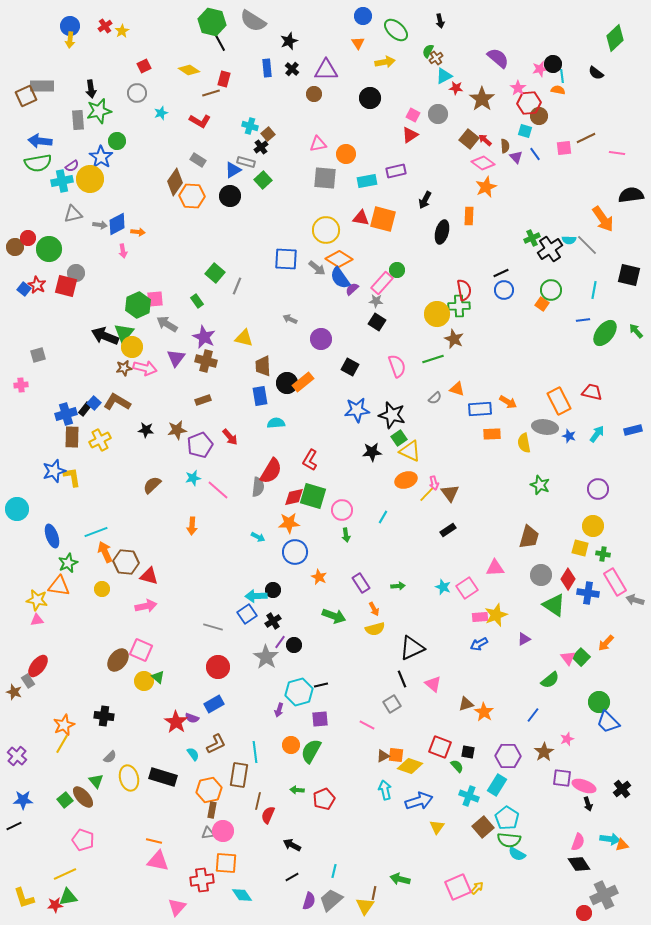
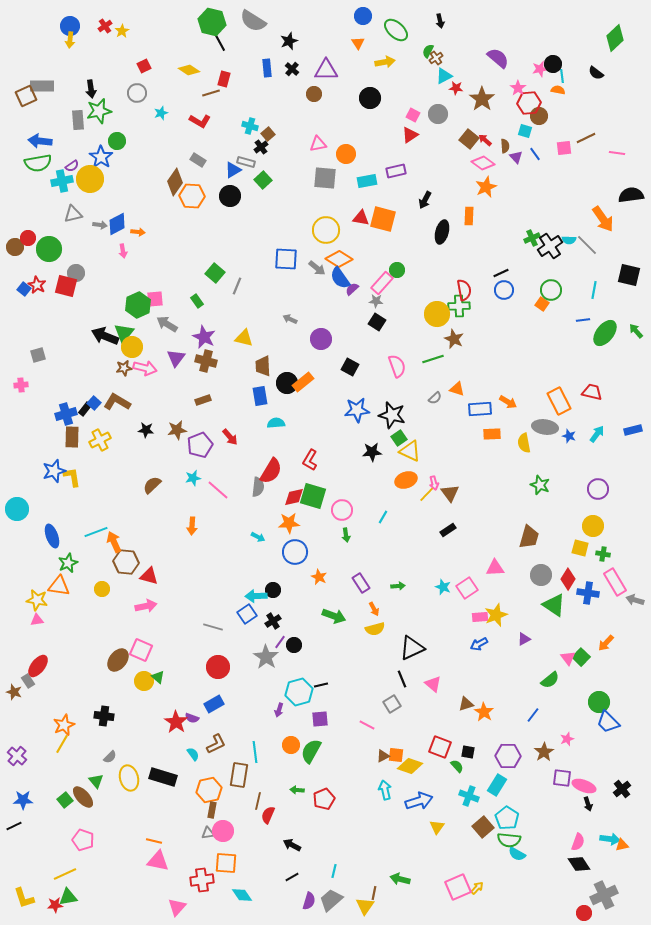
black cross at (550, 249): moved 3 px up
orange arrow at (105, 552): moved 9 px right, 10 px up
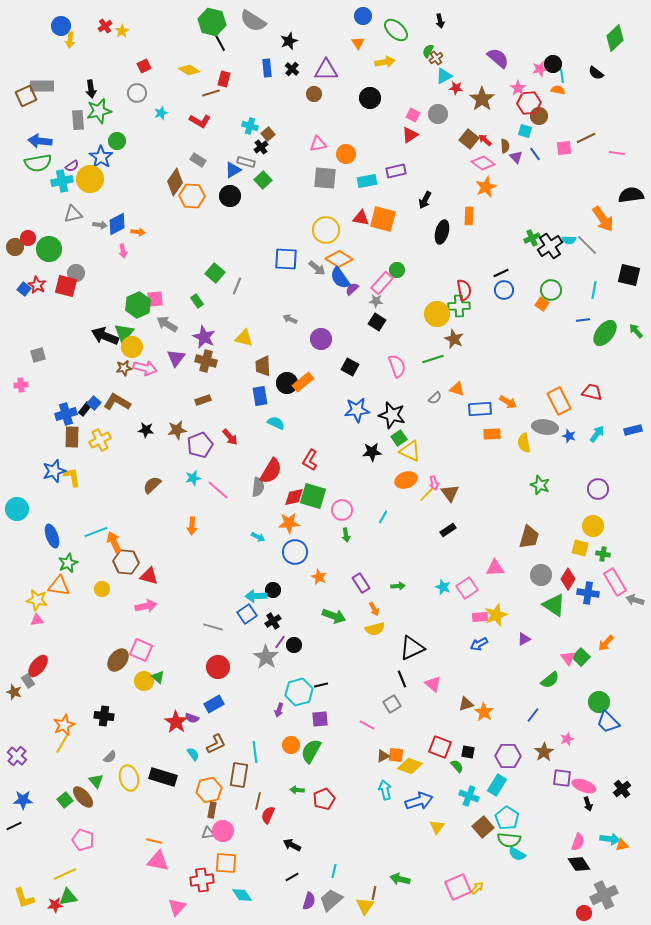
blue circle at (70, 26): moved 9 px left
cyan semicircle at (276, 423): rotated 30 degrees clockwise
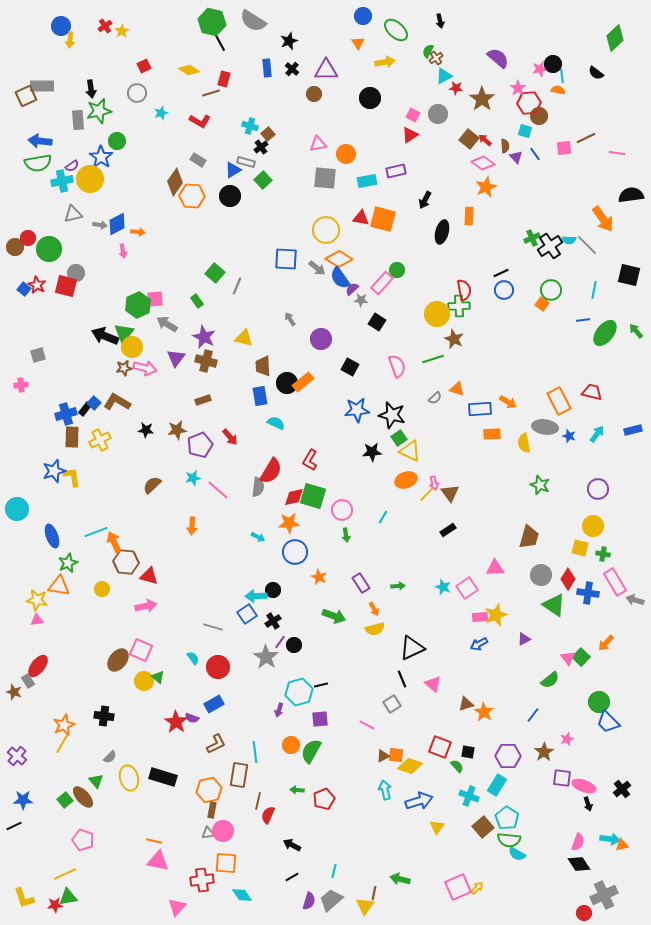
gray star at (376, 301): moved 15 px left, 1 px up
gray arrow at (290, 319): rotated 32 degrees clockwise
cyan semicircle at (193, 754): moved 96 px up
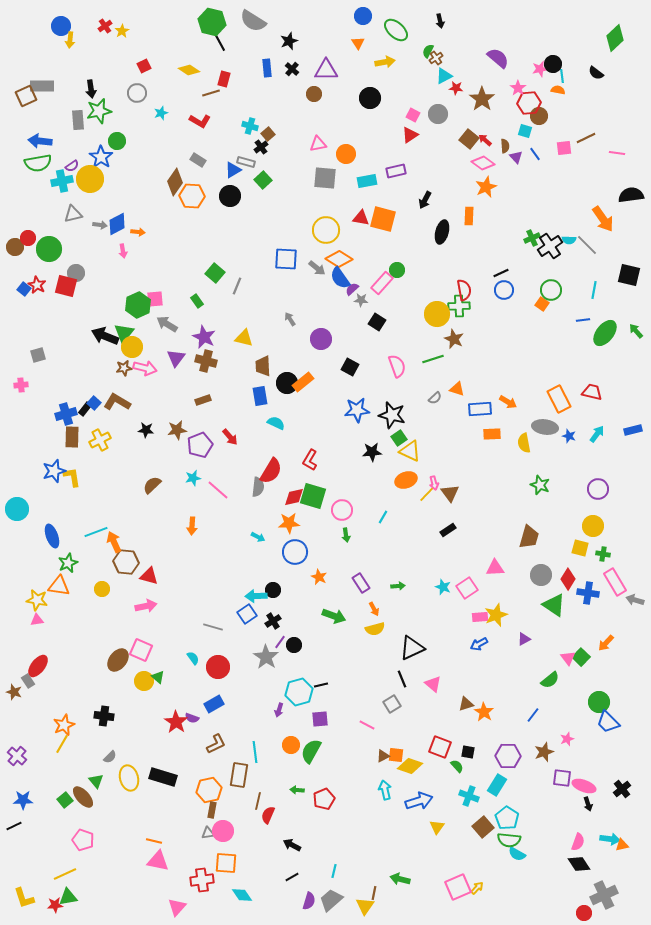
orange rectangle at (559, 401): moved 2 px up
brown star at (544, 752): rotated 12 degrees clockwise
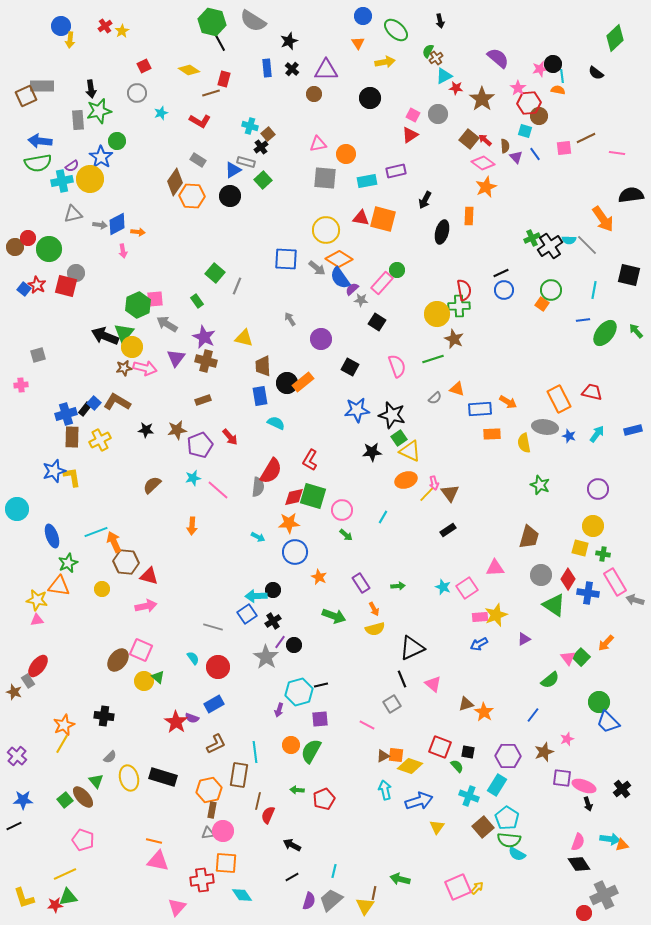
green arrow at (346, 535): rotated 40 degrees counterclockwise
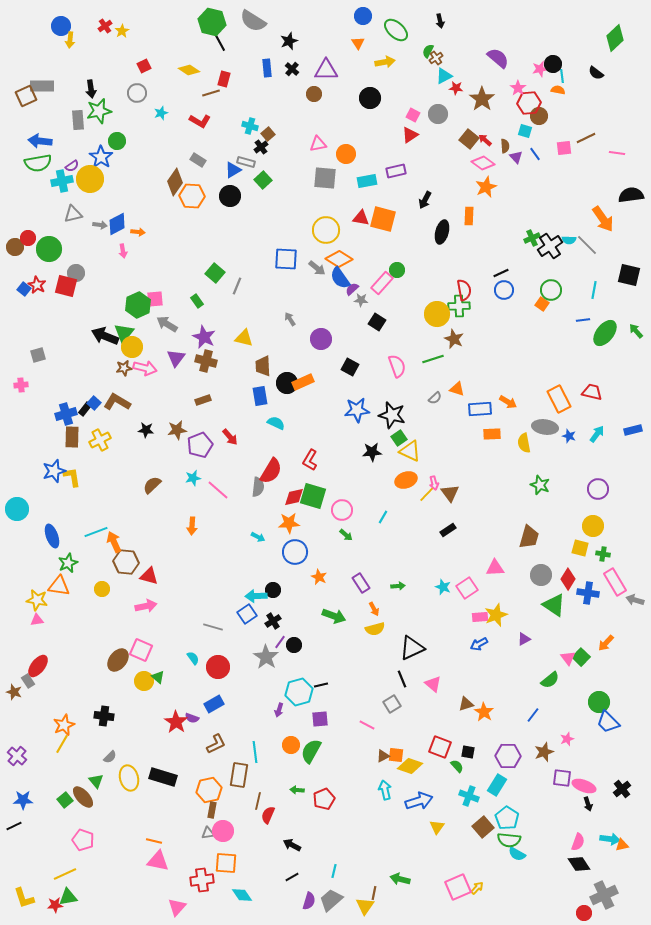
orange rectangle at (303, 382): rotated 15 degrees clockwise
